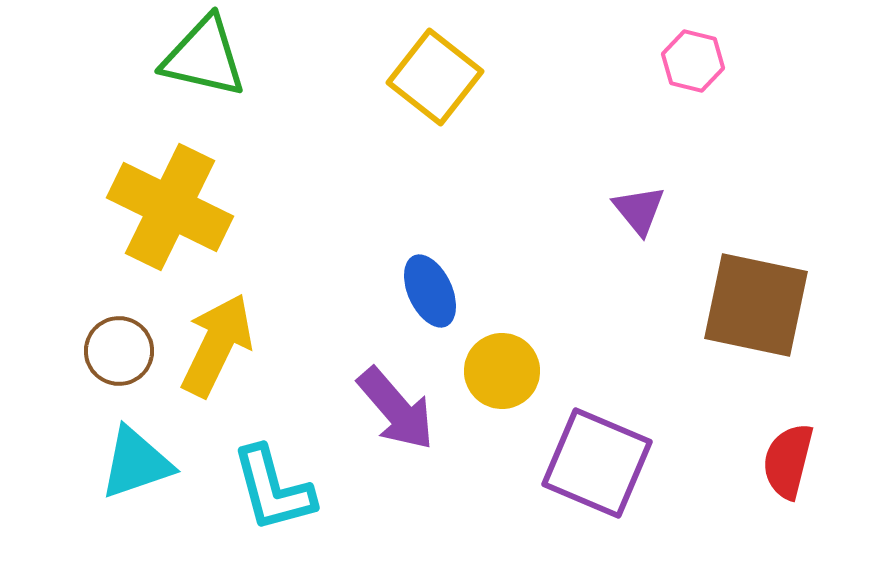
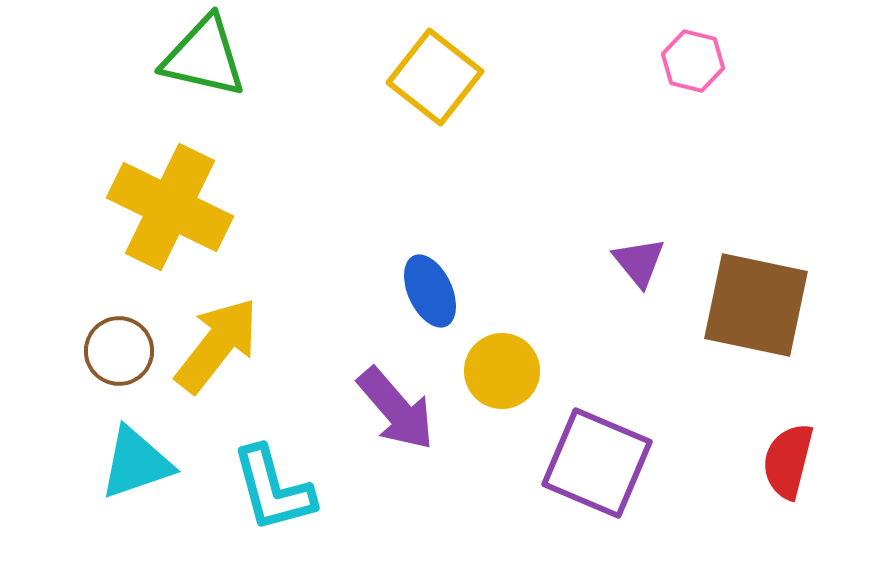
purple triangle: moved 52 px down
yellow arrow: rotated 12 degrees clockwise
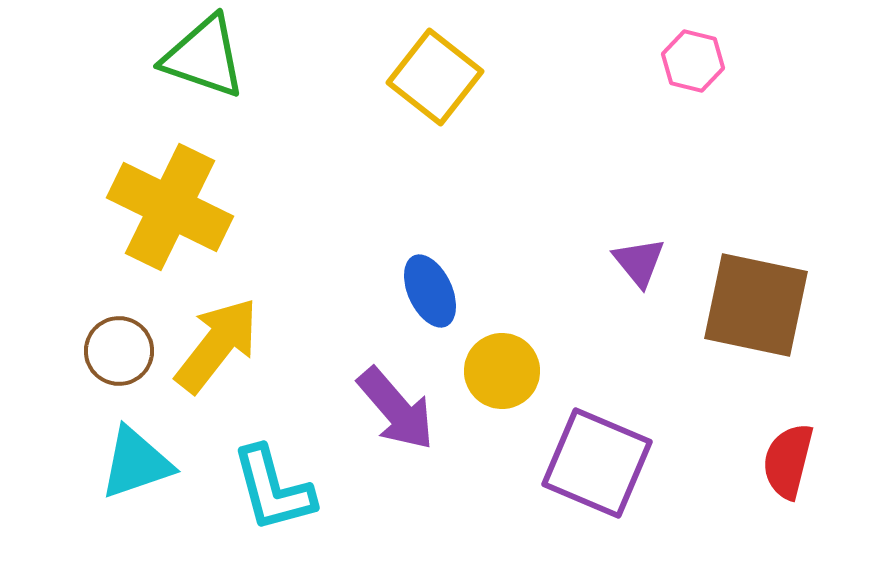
green triangle: rotated 6 degrees clockwise
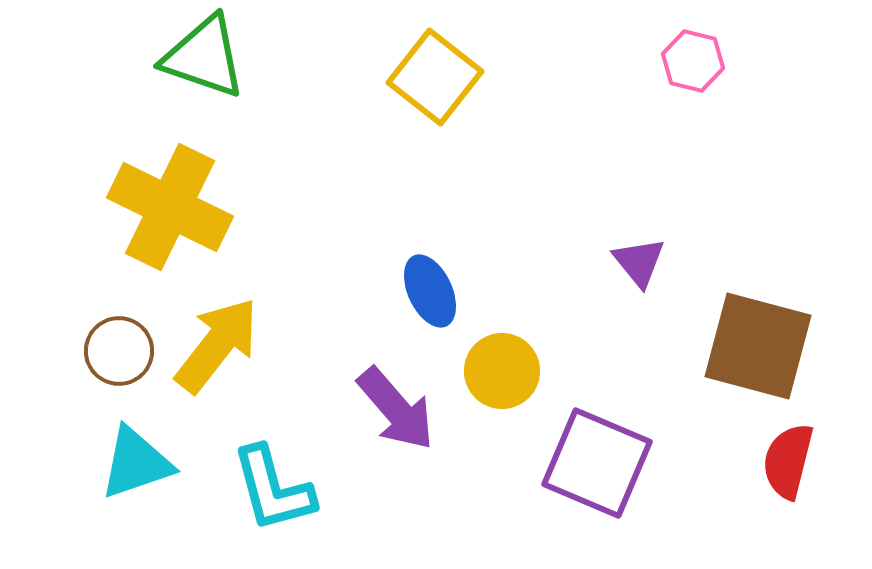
brown square: moved 2 px right, 41 px down; rotated 3 degrees clockwise
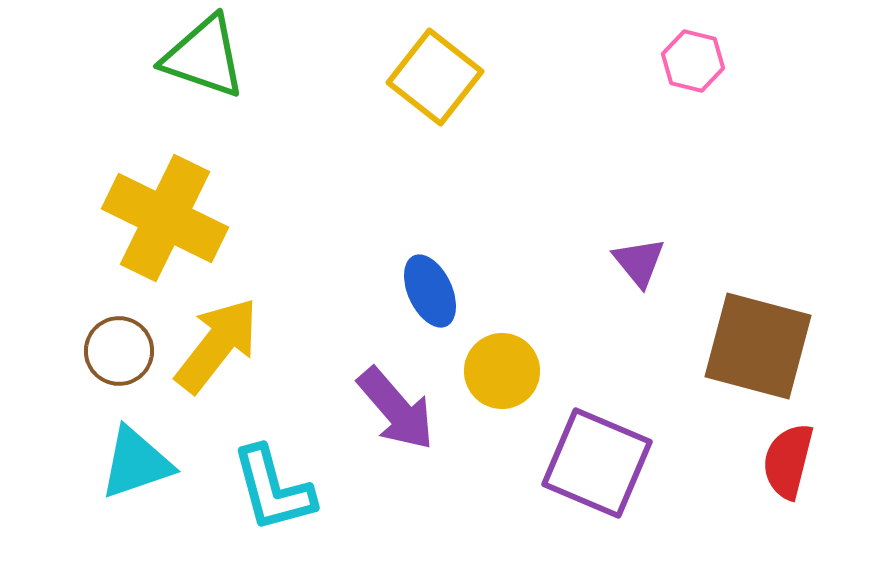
yellow cross: moved 5 px left, 11 px down
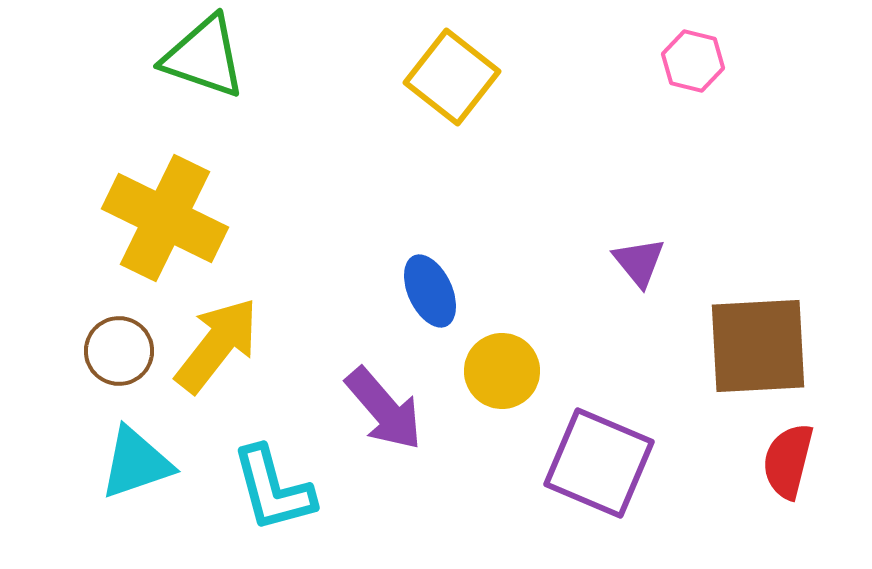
yellow square: moved 17 px right
brown square: rotated 18 degrees counterclockwise
purple arrow: moved 12 px left
purple square: moved 2 px right
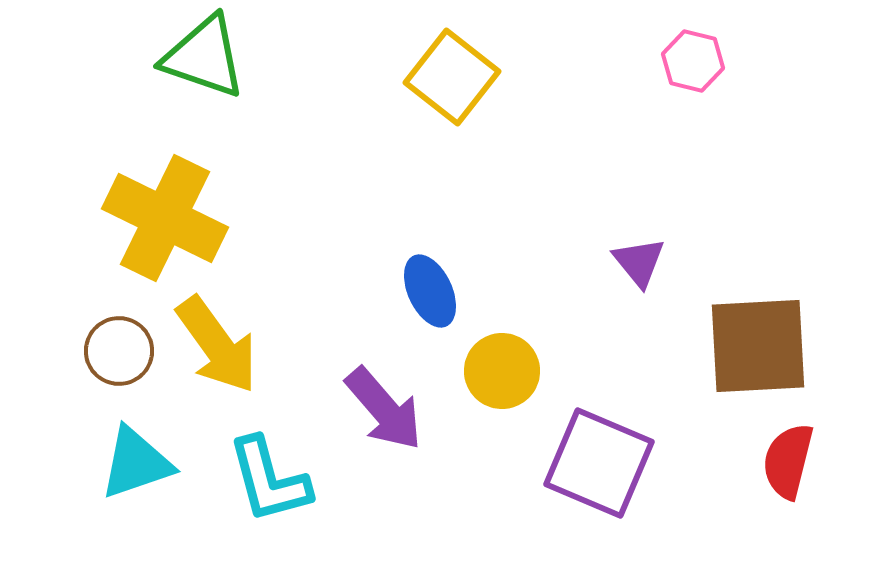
yellow arrow: rotated 106 degrees clockwise
cyan L-shape: moved 4 px left, 9 px up
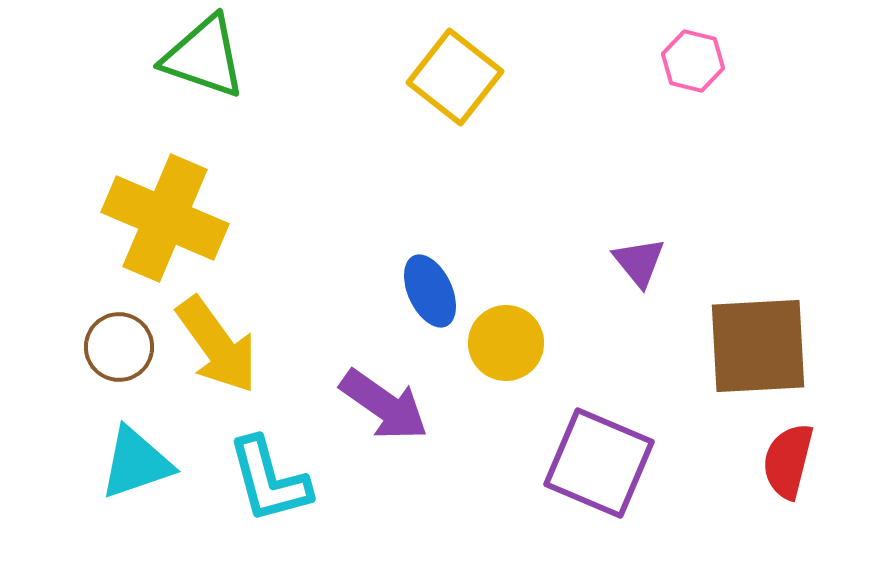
yellow square: moved 3 px right
yellow cross: rotated 3 degrees counterclockwise
brown circle: moved 4 px up
yellow circle: moved 4 px right, 28 px up
purple arrow: moved 4 px up; rotated 14 degrees counterclockwise
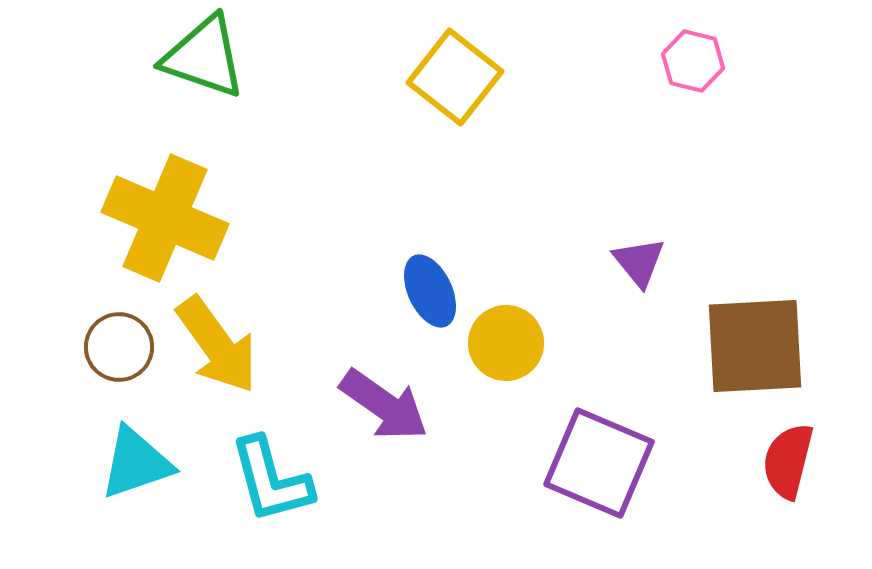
brown square: moved 3 px left
cyan L-shape: moved 2 px right
